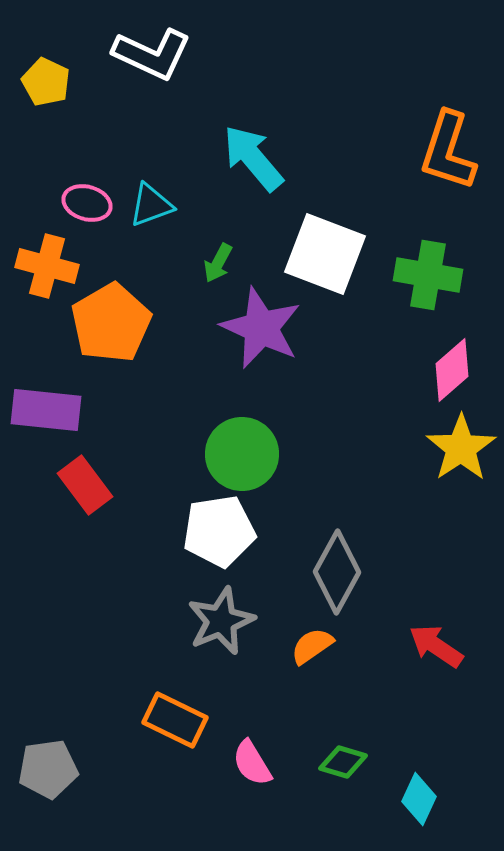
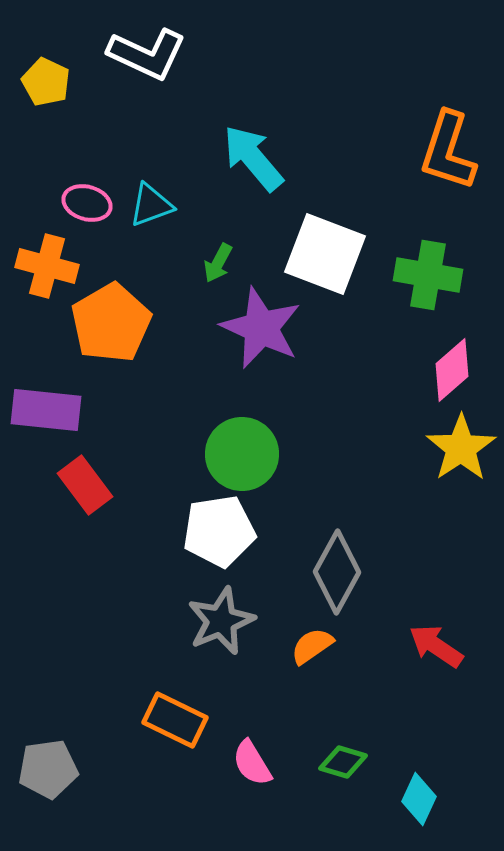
white L-shape: moved 5 px left
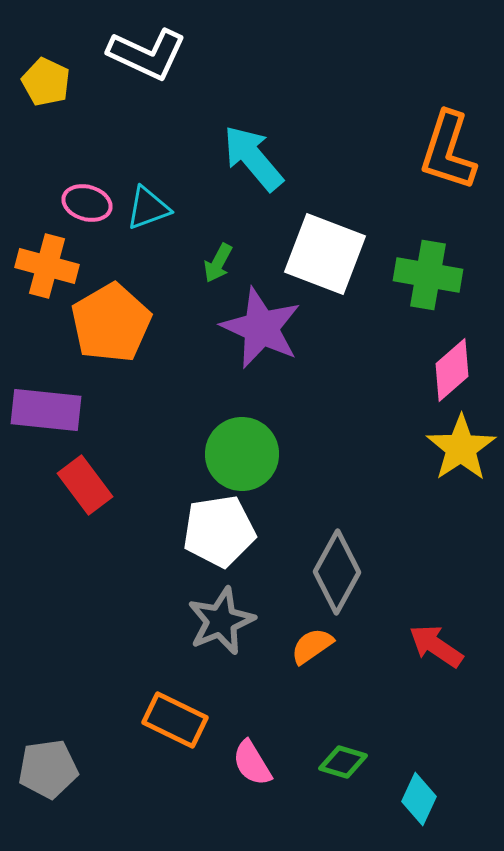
cyan triangle: moved 3 px left, 3 px down
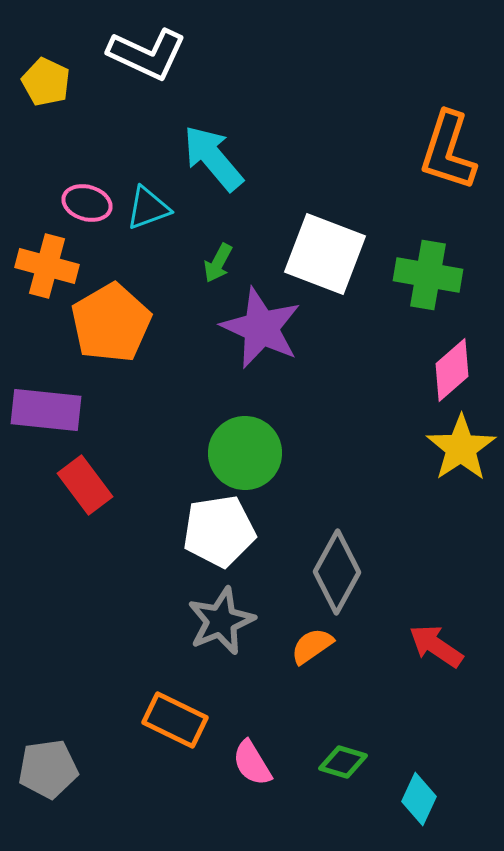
cyan arrow: moved 40 px left
green circle: moved 3 px right, 1 px up
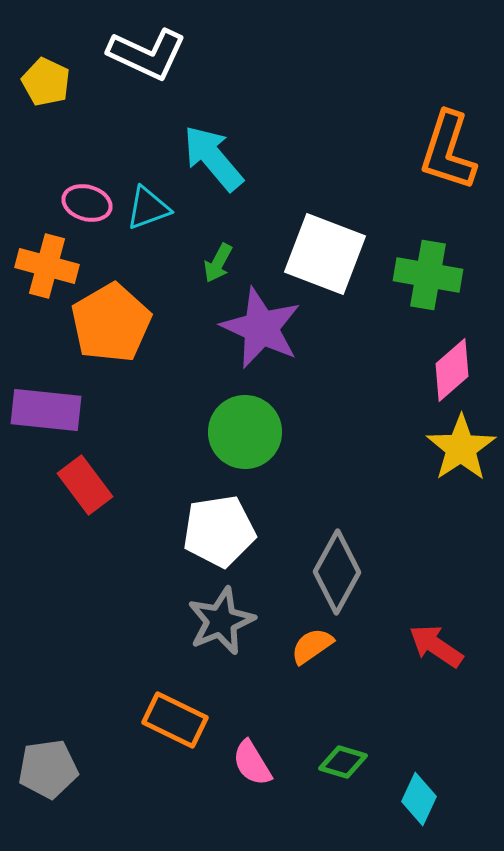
green circle: moved 21 px up
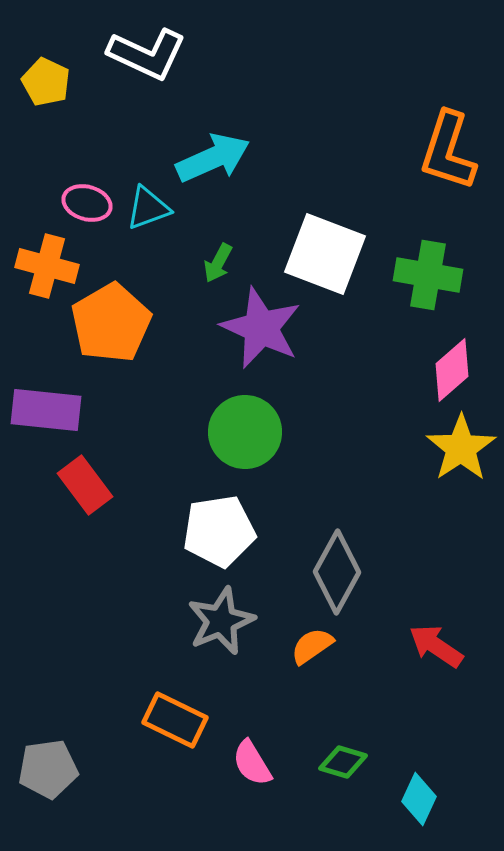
cyan arrow: rotated 106 degrees clockwise
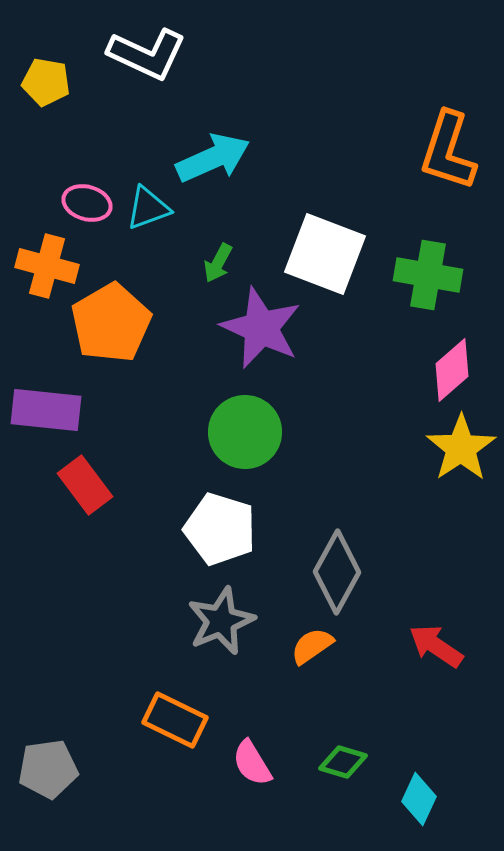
yellow pentagon: rotated 15 degrees counterclockwise
white pentagon: moved 1 px right, 2 px up; rotated 26 degrees clockwise
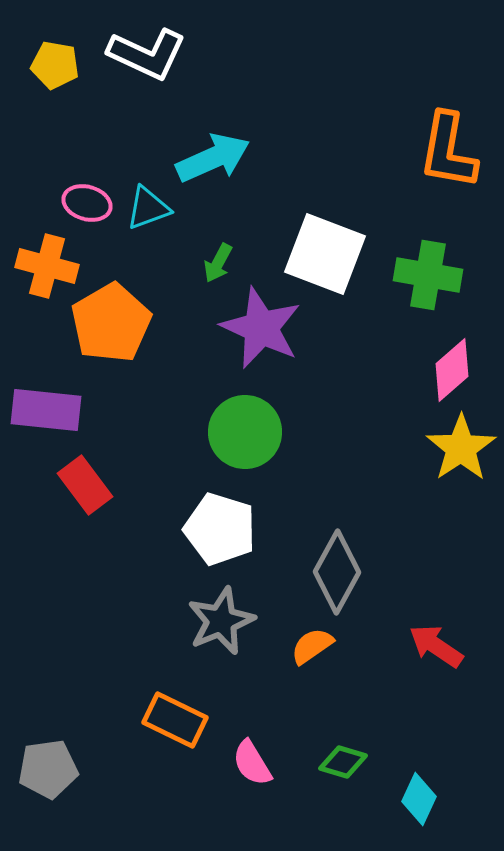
yellow pentagon: moved 9 px right, 17 px up
orange L-shape: rotated 8 degrees counterclockwise
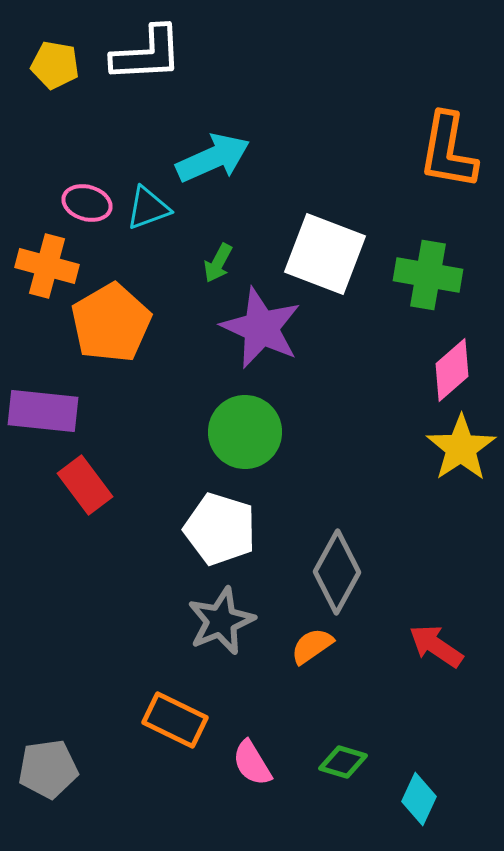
white L-shape: rotated 28 degrees counterclockwise
purple rectangle: moved 3 px left, 1 px down
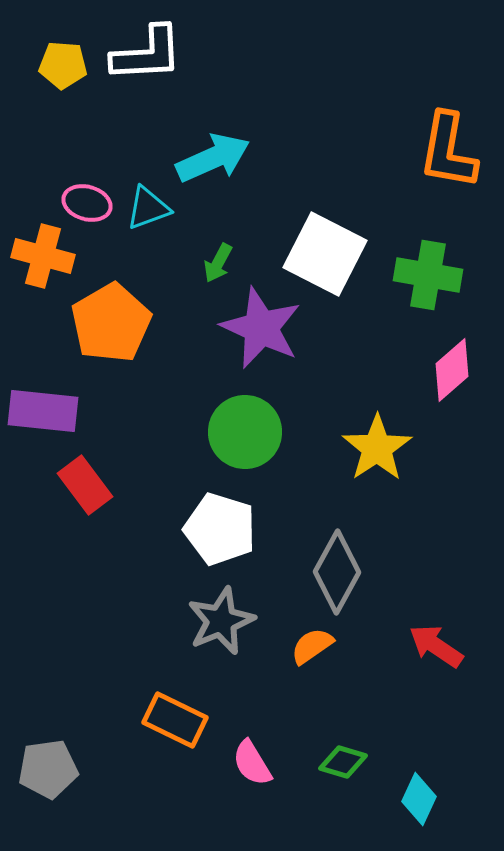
yellow pentagon: moved 8 px right; rotated 6 degrees counterclockwise
white square: rotated 6 degrees clockwise
orange cross: moved 4 px left, 10 px up
yellow star: moved 84 px left
